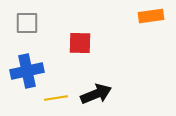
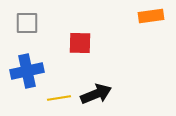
yellow line: moved 3 px right
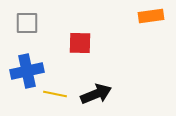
yellow line: moved 4 px left, 4 px up; rotated 20 degrees clockwise
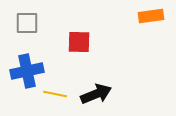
red square: moved 1 px left, 1 px up
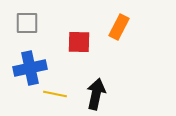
orange rectangle: moved 32 px left, 11 px down; rotated 55 degrees counterclockwise
blue cross: moved 3 px right, 3 px up
black arrow: rotated 56 degrees counterclockwise
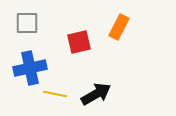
red square: rotated 15 degrees counterclockwise
black arrow: rotated 48 degrees clockwise
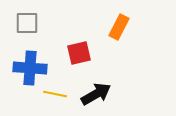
red square: moved 11 px down
blue cross: rotated 16 degrees clockwise
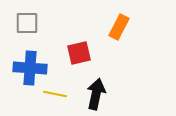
black arrow: rotated 48 degrees counterclockwise
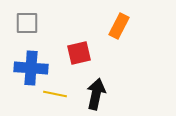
orange rectangle: moved 1 px up
blue cross: moved 1 px right
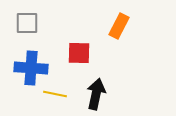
red square: rotated 15 degrees clockwise
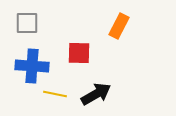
blue cross: moved 1 px right, 2 px up
black arrow: rotated 48 degrees clockwise
